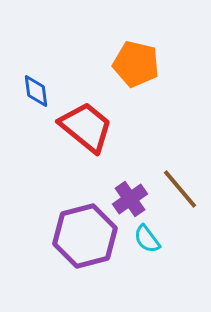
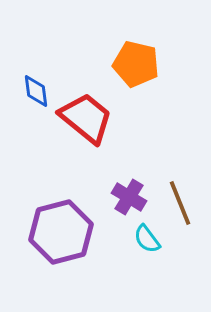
red trapezoid: moved 9 px up
brown line: moved 14 px down; rotated 18 degrees clockwise
purple cross: moved 1 px left, 2 px up; rotated 24 degrees counterclockwise
purple hexagon: moved 24 px left, 4 px up
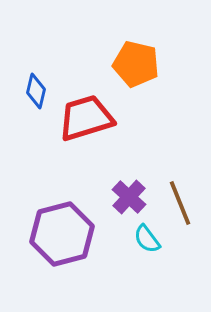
blue diamond: rotated 20 degrees clockwise
red trapezoid: rotated 56 degrees counterclockwise
purple cross: rotated 12 degrees clockwise
purple hexagon: moved 1 px right, 2 px down
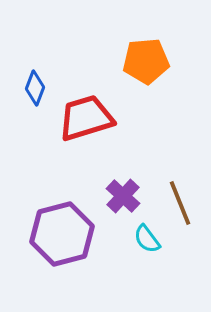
orange pentagon: moved 10 px right, 3 px up; rotated 18 degrees counterclockwise
blue diamond: moved 1 px left, 3 px up; rotated 8 degrees clockwise
purple cross: moved 6 px left, 1 px up
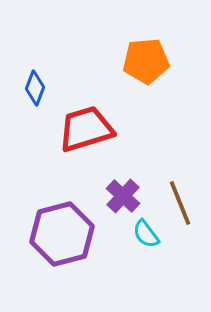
red trapezoid: moved 11 px down
cyan semicircle: moved 1 px left, 5 px up
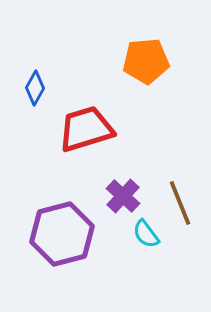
blue diamond: rotated 8 degrees clockwise
